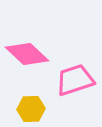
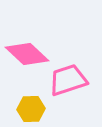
pink trapezoid: moved 7 px left
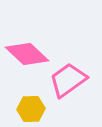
pink trapezoid: rotated 18 degrees counterclockwise
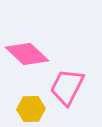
pink trapezoid: moved 1 px left, 7 px down; rotated 27 degrees counterclockwise
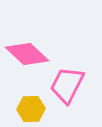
pink trapezoid: moved 2 px up
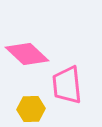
pink trapezoid: rotated 33 degrees counterclockwise
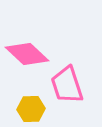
pink trapezoid: rotated 12 degrees counterclockwise
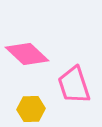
pink trapezoid: moved 7 px right
